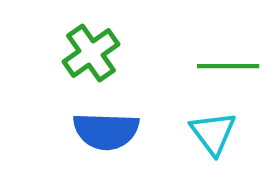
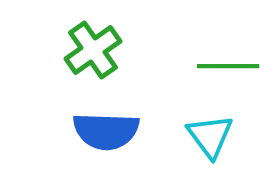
green cross: moved 2 px right, 3 px up
cyan triangle: moved 3 px left, 3 px down
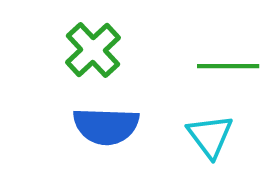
green cross: rotated 8 degrees counterclockwise
blue semicircle: moved 5 px up
